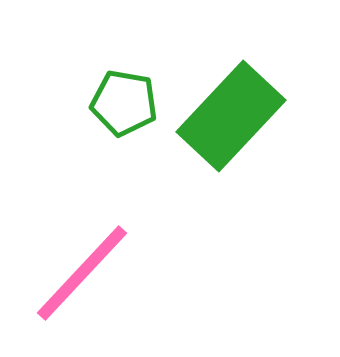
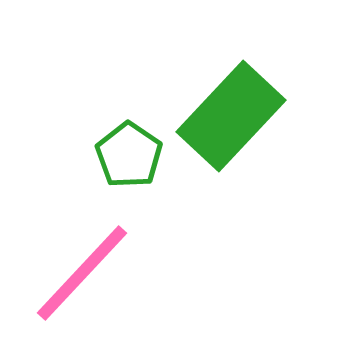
green pentagon: moved 5 px right, 52 px down; rotated 24 degrees clockwise
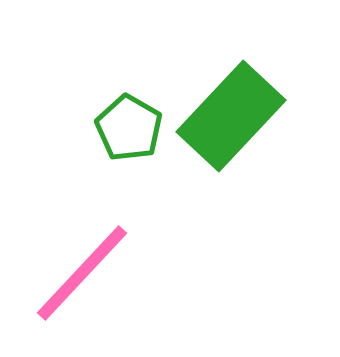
green pentagon: moved 27 px up; rotated 4 degrees counterclockwise
